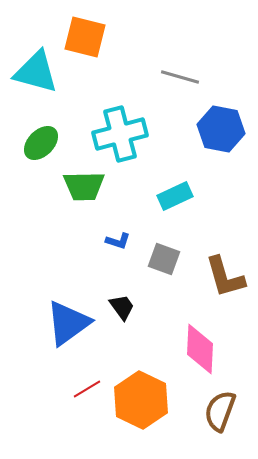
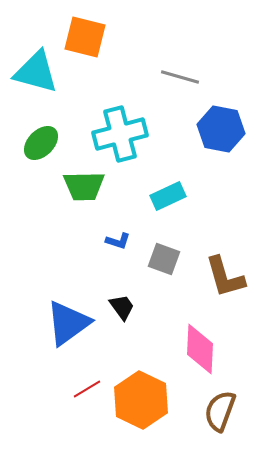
cyan rectangle: moved 7 px left
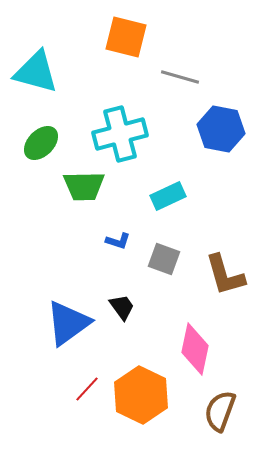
orange square: moved 41 px right
brown L-shape: moved 2 px up
pink diamond: moved 5 px left; rotated 9 degrees clockwise
red line: rotated 16 degrees counterclockwise
orange hexagon: moved 5 px up
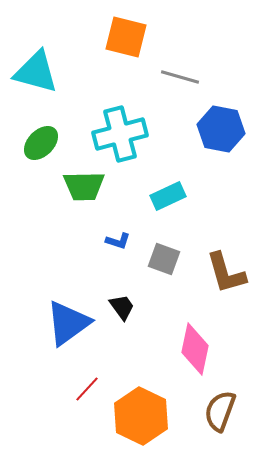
brown L-shape: moved 1 px right, 2 px up
orange hexagon: moved 21 px down
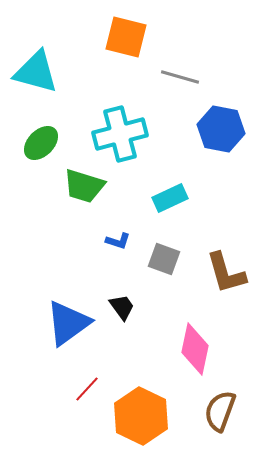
green trapezoid: rotated 18 degrees clockwise
cyan rectangle: moved 2 px right, 2 px down
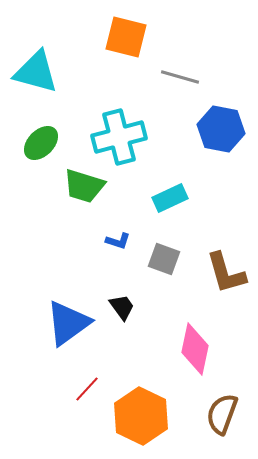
cyan cross: moved 1 px left, 3 px down
brown semicircle: moved 2 px right, 3 px down
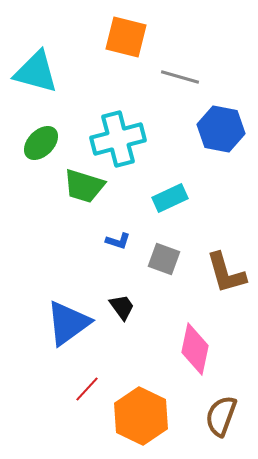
cyan cross: moved 1 px left, 2 px down
brown semicircle: moved 1 px left, 2 px down
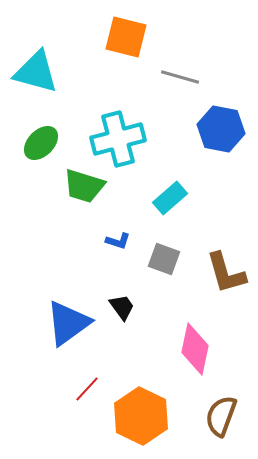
cyan rectangle: rotated 16 degrees counterclockwise
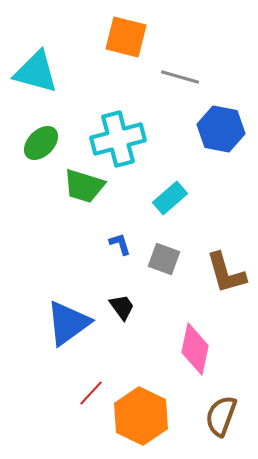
blue L-shape: moved 2 px right, 3 px down; rotated 125 degrees counterclockwise
red line: moved 4 px right, 4 px down
